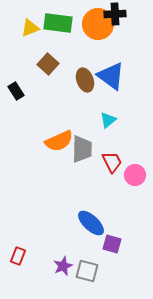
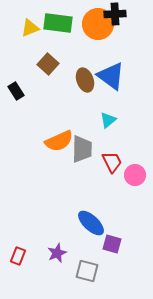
purple star: moved 6 px left, 13 px up
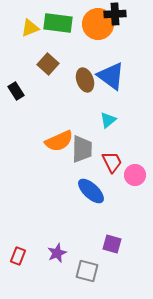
blue ellipse: moved 32 px up
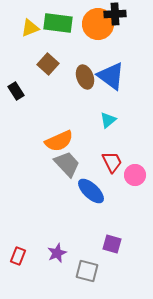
brown ellipse: moved 3 px up
gray trapezoid: moved 15 px left, 15 px down; rotated 44 degrees counterclockwise
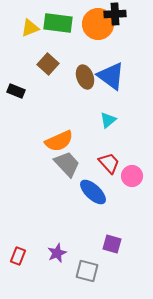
black rectangle: rotated 36 degrees counterclockwise
red trapezoid: moved 3 px left, 1 px down; rotated 15 degrees counterclockwise
pink circle: moved 3 px left, 1 px down
blue ellipse: moved 2 px right, 1 px down
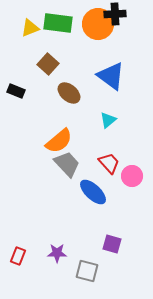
brown ellipse: moved 16 px left, 16 px down; rotated 30 degrees counterclockwise
orange semicircle: rotated 16 degrees counterclockwise
purple star: rotated 24 degrees clockwise
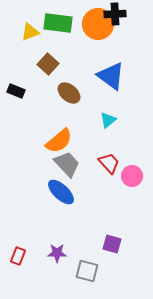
yellow triangle: moved 4 px down
blue ellipse: moved 32 px left
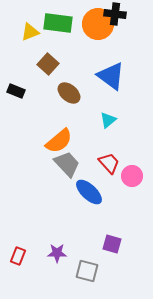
black cross: rotated 10 degrees clockwise
blue ellipse: moved 28 px right
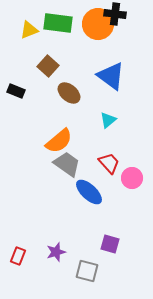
yellow triangle: moved 1 px left, 2 px up
brown square: moved 2 px down
gray trapezoid: rotated 12 degrees counterclockwise
pink circle: moved 2 px down
purple square: moved 2 px left
purple star: moved 1 px left, 1 px up; rotated 18 degrees counterclockwise
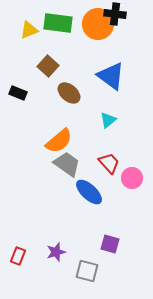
black rectangle: moved 2 px right, 2 px down
